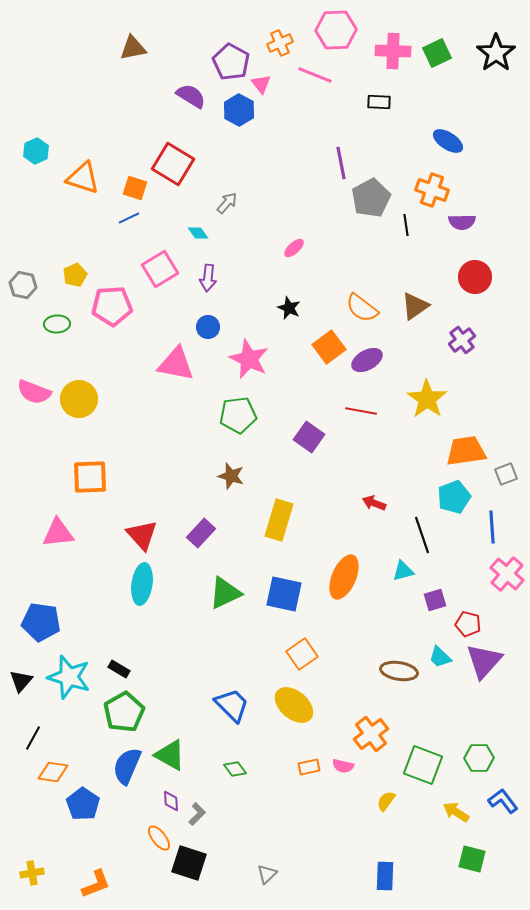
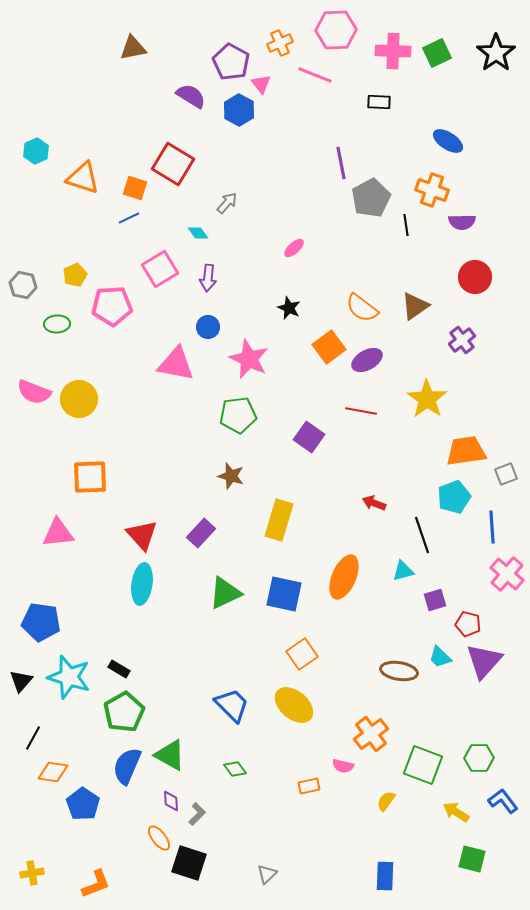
orange rectangle at (309, 767): moved 19 px down
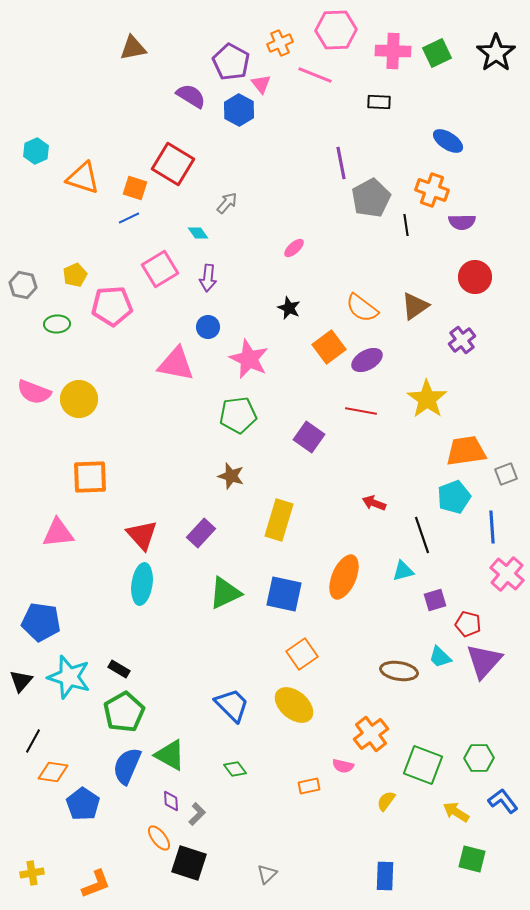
black line at (33, 738): moved 3 px down
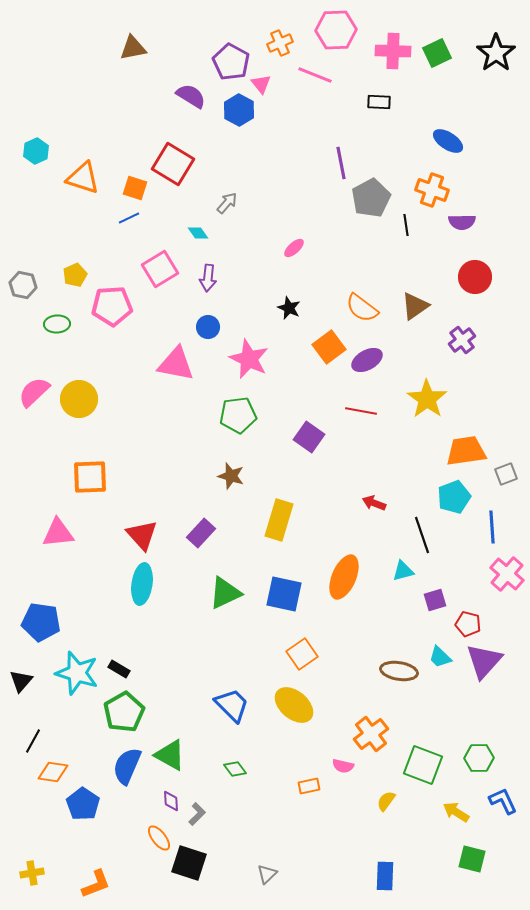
pink semicircle at (34, 392): rotated 116 degrees clockwise
cyan star at (69, 677): moved 8 px right, 4 px up
blue L-shape at (503, 801): rotated 12 degrees clockwise
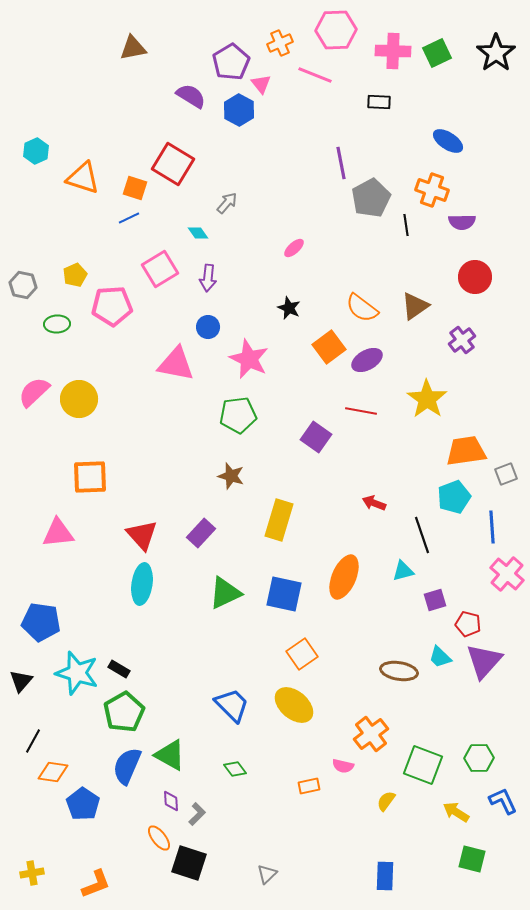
purple pentagon at (231, 62): rotated 12 degrees clockwise
purple square at (309, 437): moved 7 px right
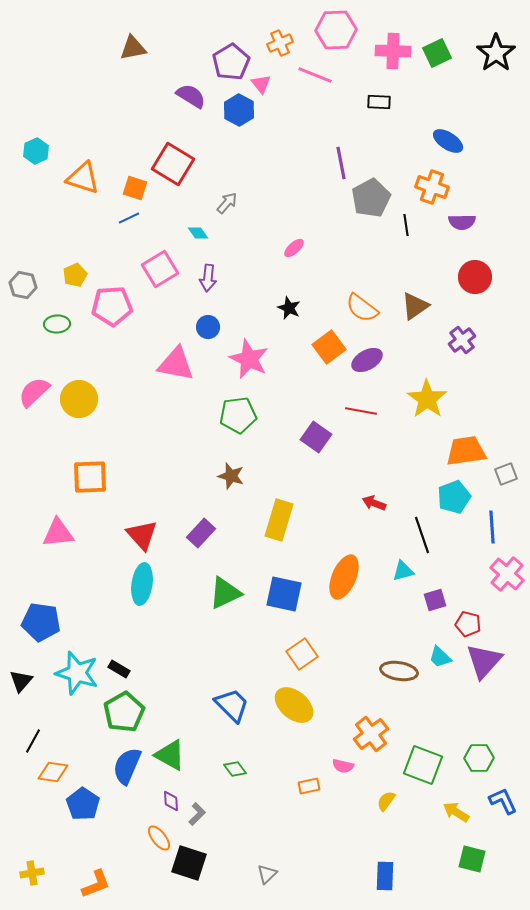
orange cross at (432, 190): moved 3 px up
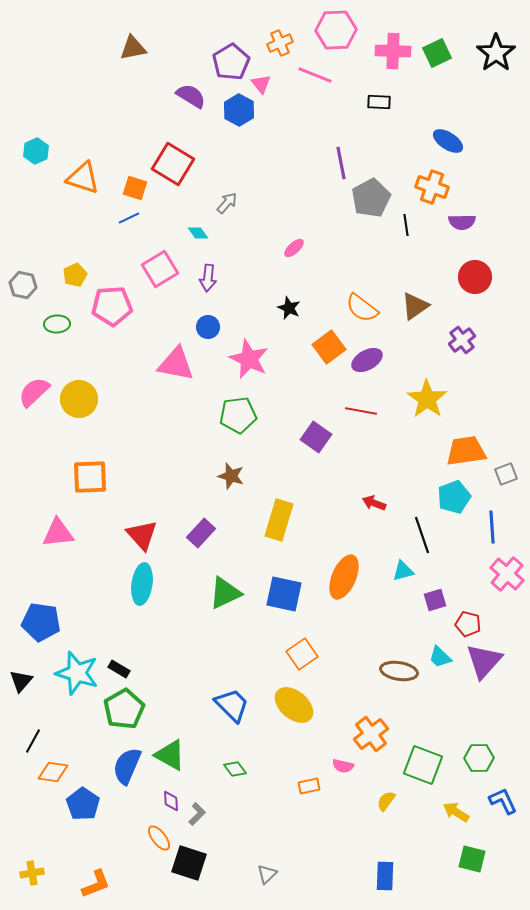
green pentagon at (124, 712): moved 3 px up
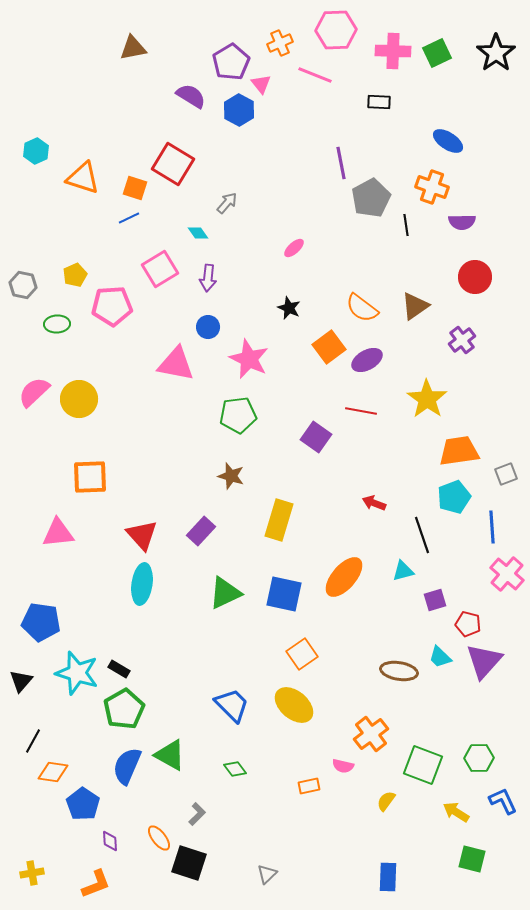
orange trapezoid at (466, 451): moved 7 px left
purple rectangle at (201, 533): moved 2 px up
orange ellipse at (344, 577): rotated 18 degrees clockwise
purple diamond at (171, 801): moved 61 px left, 40 px down
blue rectangle at (385, 876): moved 3 px right, 1 px down
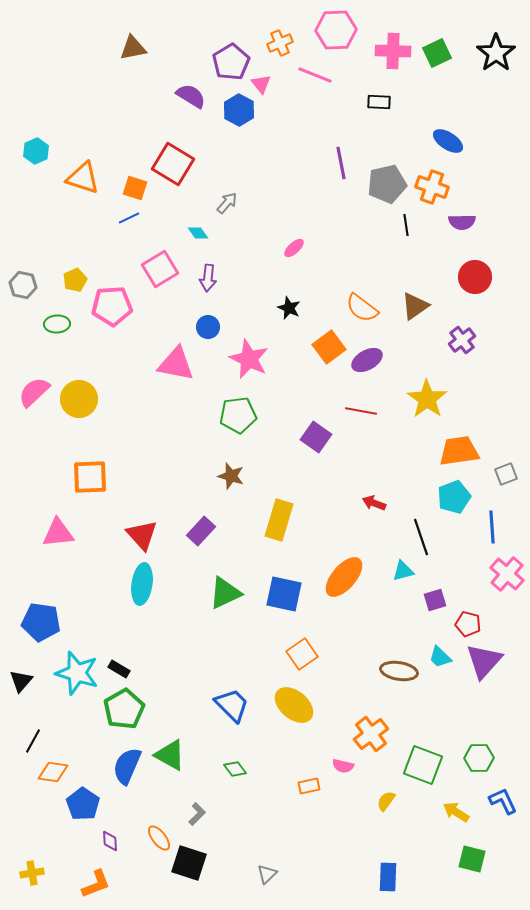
gray pentagon at (371, 198): moved 16 px right, 14 px up; rotated 15 degrees clockwise
yellow pentagon at (75, 275): moved 5 px down
black line at (422, 535): moved 1 px left, 2 px down
